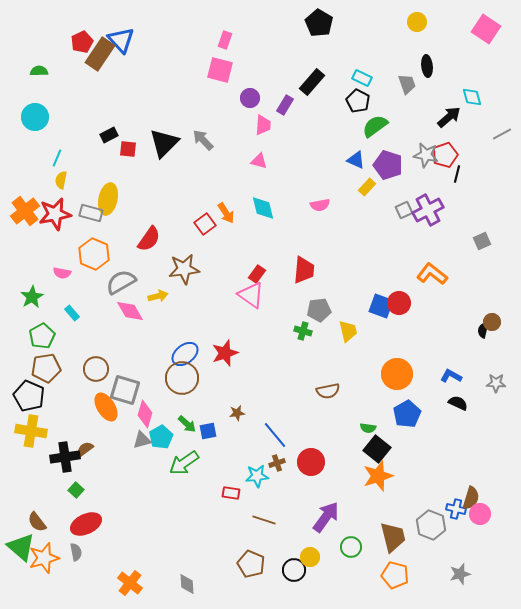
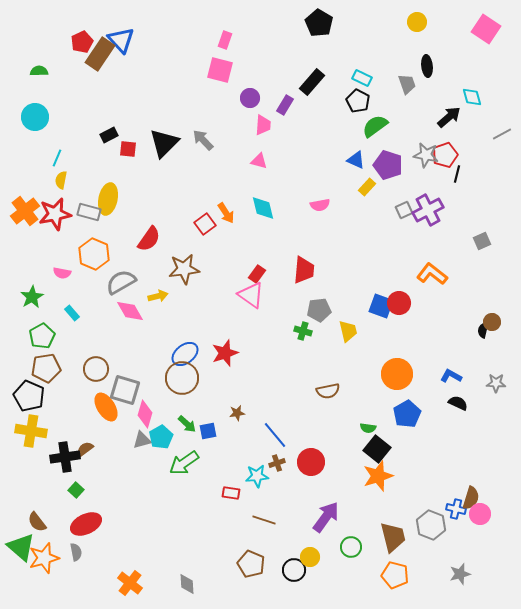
gray rectangle at (91, 213): moved 2 px left, 1 px up
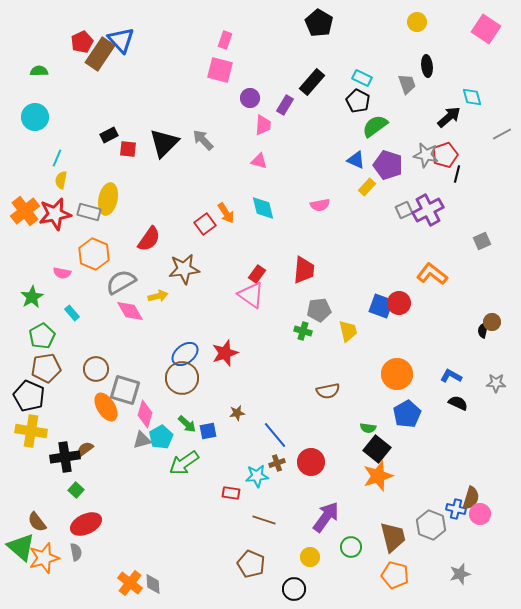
black circle at (294, 570): moved 19 px down
gray diamond at (187, 584): moved 34 px left
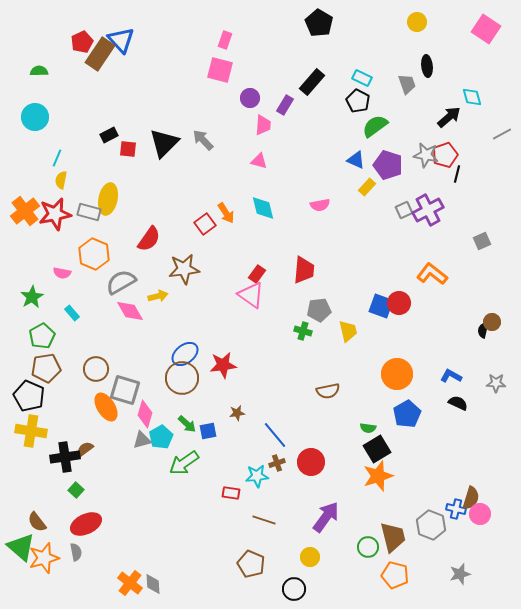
red star at (225, 353): moved 2 px left, 12 px down; rotated 12 degrees clockwise
black square at (377, 449): rotated 20 degrees clockwise
green circle at (351, 547): moved 17 px right
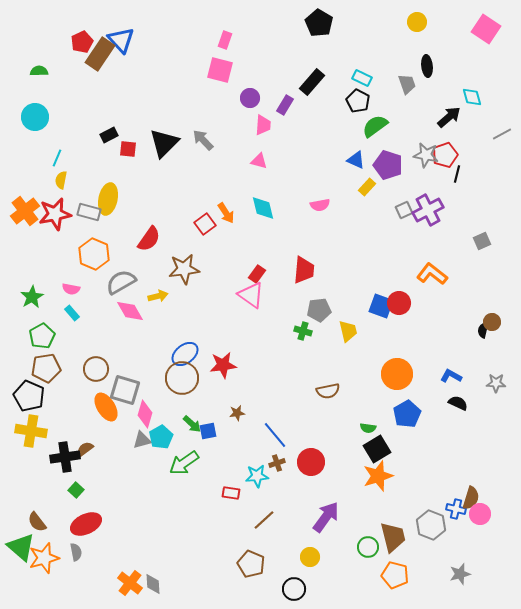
pink semicircle at (62, 273): moved 9 px right, 16 px down
green arrow at (187, 424): moved 5 px right
brown line at (264, 520): rotated 60 degrees counterclockwise
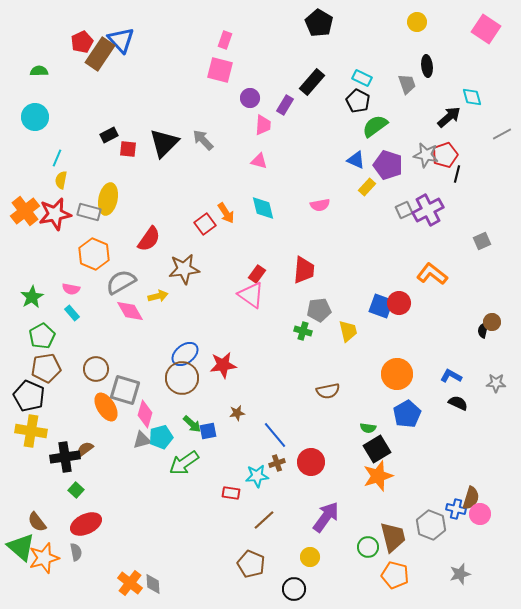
cyan pentagon at (161, 437): rotated 15 degrees clockwise
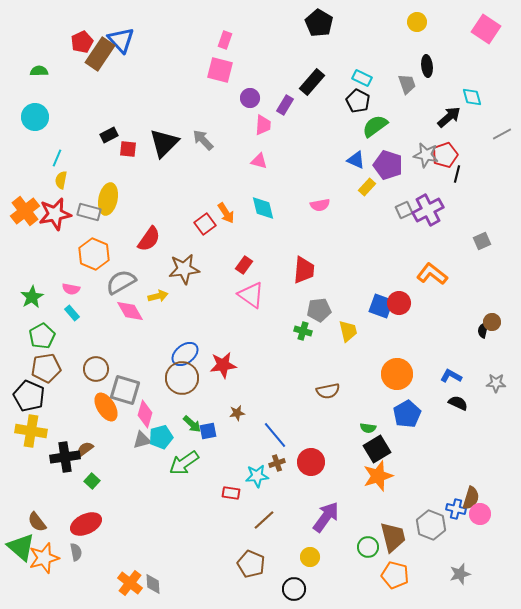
red rectangle at (257, 274): moved 13 px left, 9 px up
green square at (76, 490): moved 16 px right, 9 px up
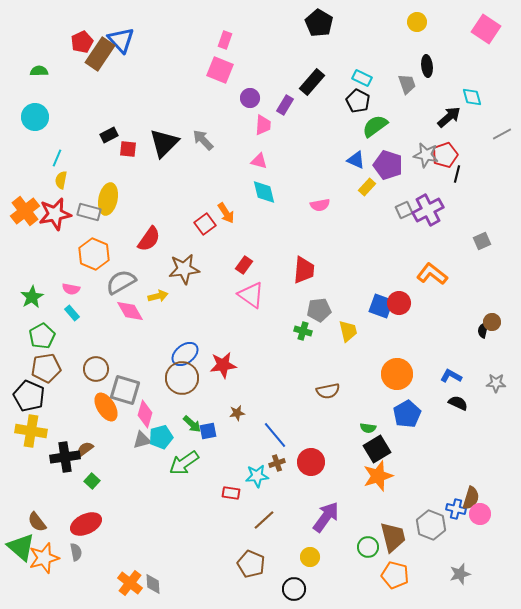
pink square at (220, 70): rotated 8 degrees clockwise
cyan diamond at (263, 208): moved 1 px right, 16 px up
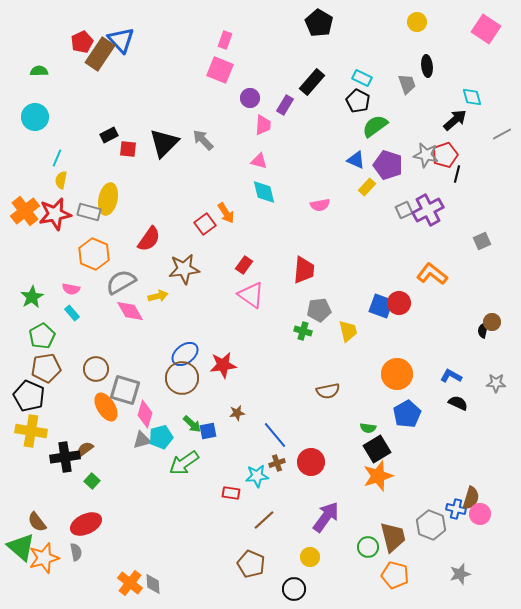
black arrow at (449, 117): moved 6 px right, 3 px down
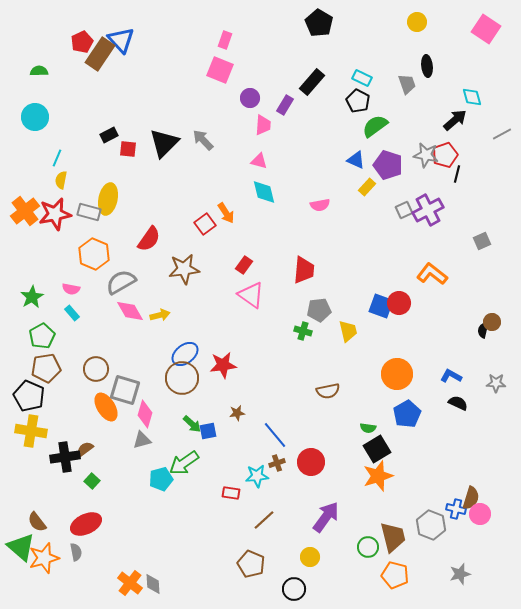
yellow arrow at (158, 296): moved 2 px right, 19 px down
cyan pentagon at (161, 437): moved 42 px down
